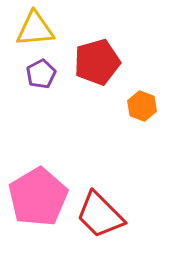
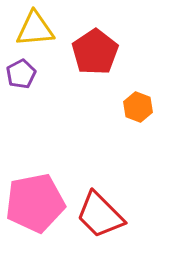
red pentagon: moved 2 px left, 10 px up; rotated 18 degrees counterclockwise
purple pentagon: moved 20 px left
orange hexagon: moved 4 px left, 1 px down
pink pentagon: moved 3 px left, 6 px down; rotated 20 degrees clockwise
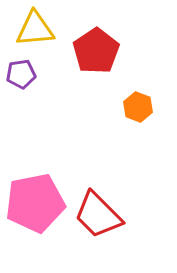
red pentagon: moved 1 px right, 1 px up
purple pentagon: rotated 20 degrees clockwise
red trapezoid: moved 2 px left
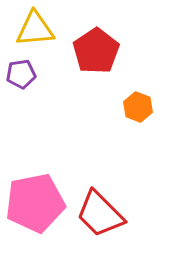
red trapezoid: moved 2 px right, 1 px up
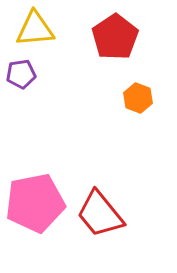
red pentagon: moved 19 px right, 14 px up
orange hexagon: moved 9 px up
red trapezoid: rotated 6 degrees clockwise
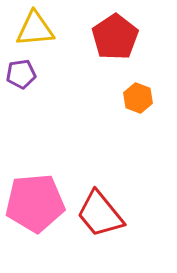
pink pentagon: rotated 6 degrees clockwise
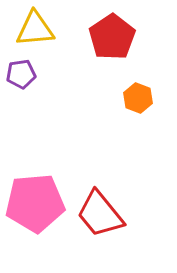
red pentagon: moved 3 px left
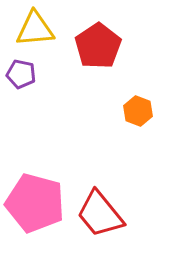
red pentagon: moved 14 px left, 9 px down
purple pentagon: rotated 20 degrees clockwise
orange hexagon: moved 13 px down
pink pentagon: rotated 20 degrees clockwise
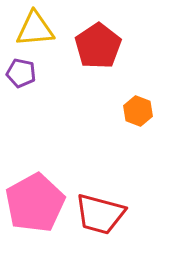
purple pentagon: moved 1 px up
pink pentagon: rotated 28 degrees clockwise
red trapezoid: rotated 36 degrees counterclockwise
